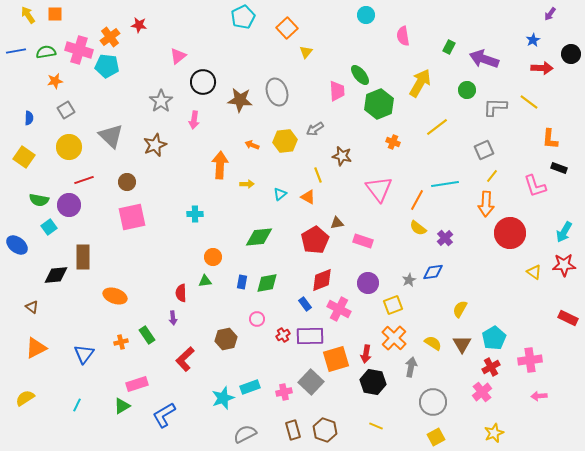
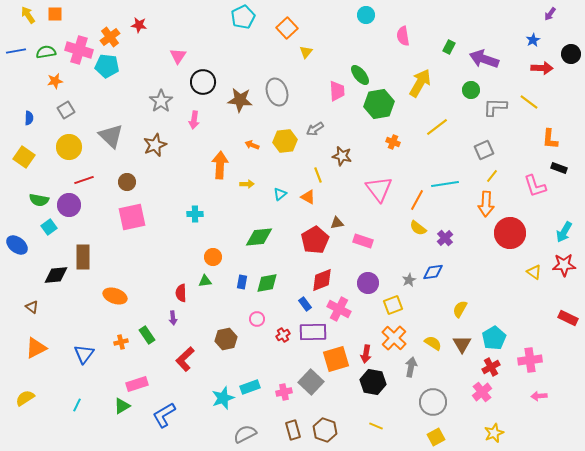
pink triangle at (178, 56): rotated 18 degrees counterclockwise
green circle at (467, 90): moved 4 px right
green hexagon at (379, 104): rotated 12 degrees clockwise
purple rectangle at (310, 336): moved 3 px right, 4 px up
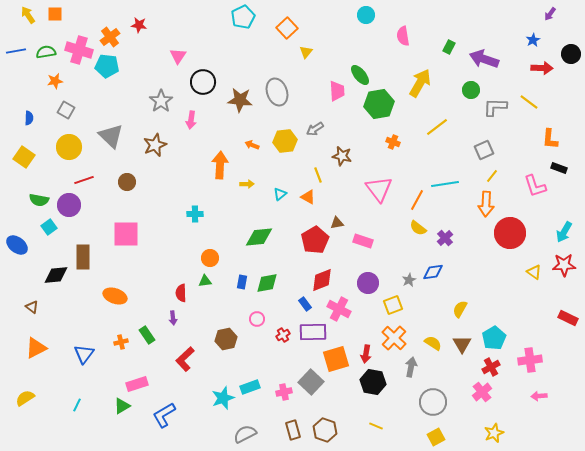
gray square at (66, 110): rotated 30 degrees counterclockwise
pink arrow at (194, 120): moved 3 px left
pink square at (132, 217): moved 6 px left, 17 px down; rotated 12 degrees clockwise
orange circle at (213, 257): moved 3 px left, 1 px down
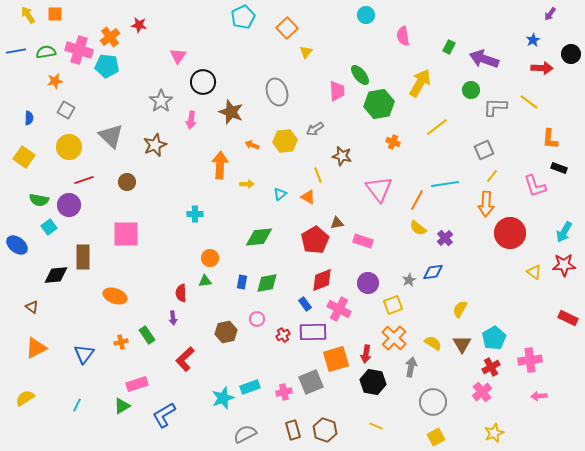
brown star at (240, 100): moved 9 px left, 12 px down; rotated 15 degrees clockwise
brown hexagon at (226, 339): moved 7 px up
gray square at (311, 382): rotated 25 degrees clockwise
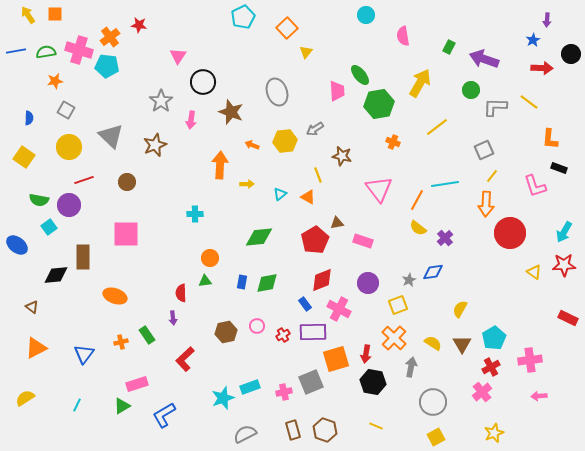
purple arrow at (550, 14): moved 3 px left, 6 px down; rotated 32 degrees counterclockwise
yellow square at (393, 305): moved 5 px right
pink circle at (257, 319): moved 7 px down
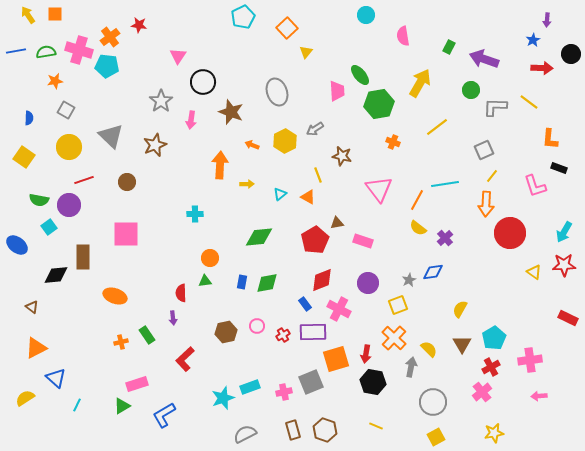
yellow hexagon at (285, 141): rotated 20 degrees counterclockwise
yellow semicircle at (433, 343): moved 4 px left, 6 px down; rotated 12 degrees clockwise
blue triangle at (84, 354): moved 28 px left, 24 px down; rotated 25 degrees counterclockwise
yellow star at (494, 433): rotated 12 degrees clockwise
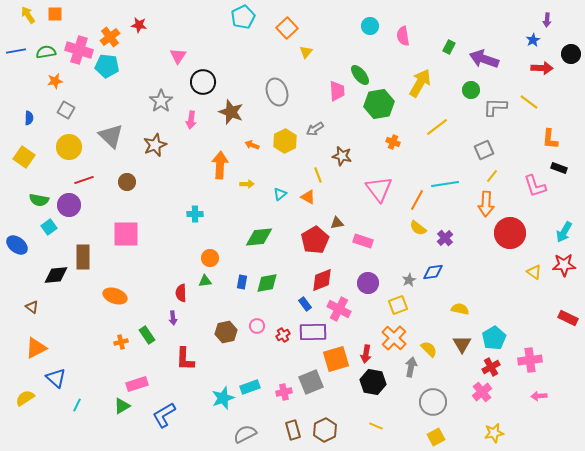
cyan circle at (366, 15): moved 4 px right, 11 px down
yellow semicircle at (460, 309): rotated 72 degrees clockwise
red L-shape at (185, 359): rotated 45 degrees counterclockwise
brown hexagon at (325, 430): rotated 15 degrees clockwise
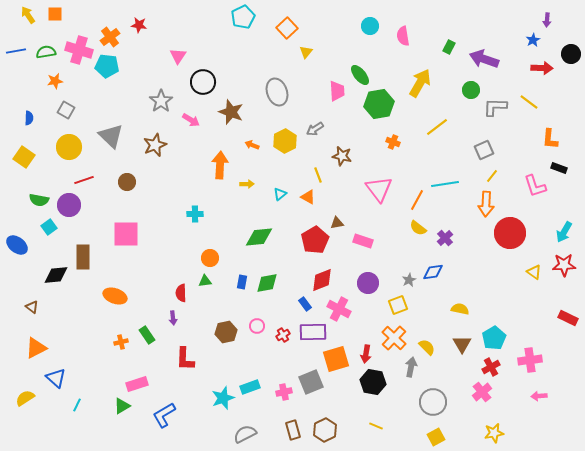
pink arrow at (191, 120): rotated 66 degrees counterclockwise
yellow semicircle at (429, 349): moved 2 px left, 2 px up
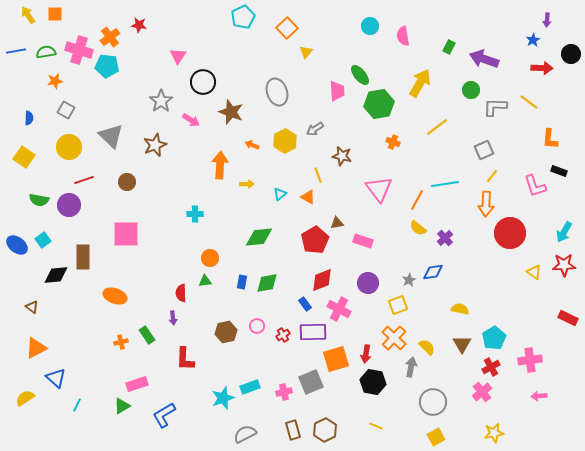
black rectangle at (559, 168): moved 3 px down
cyan square at (49, 227): moved 6 px left, 13 px down
